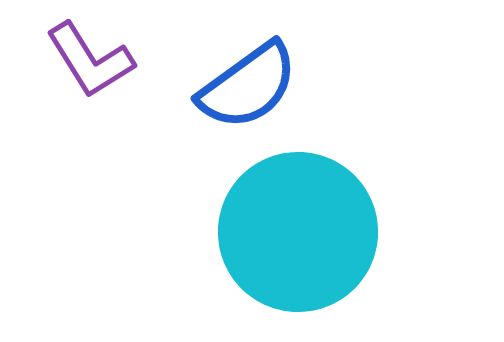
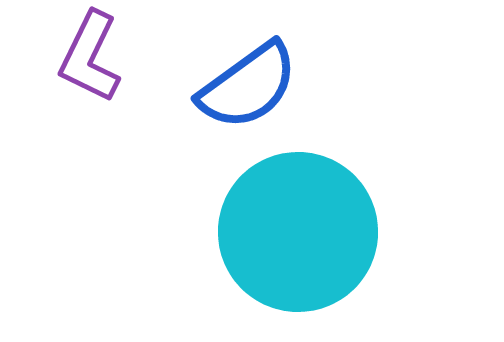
purple L-shape: moved 3 px up; rotated 58 degrees clockwise
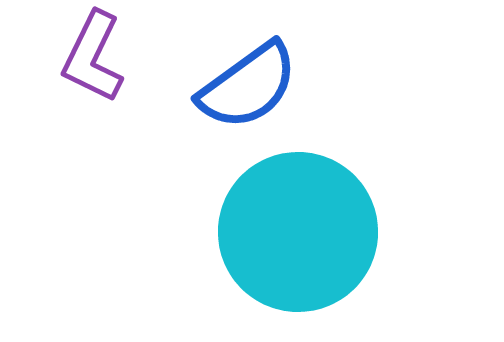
purple L-shape: moved 3 px right
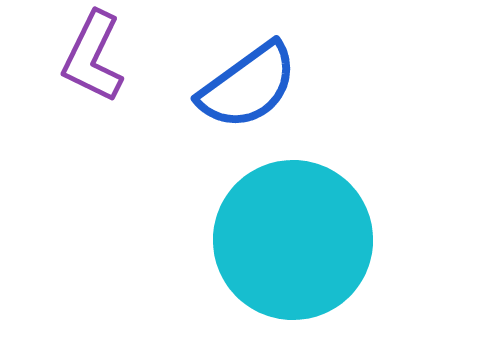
cyan circle: moved 5 px left, 8 px down
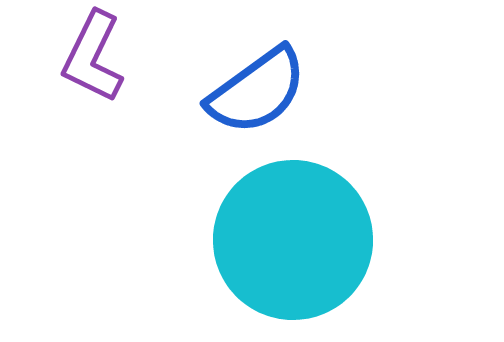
blue semicircle: moved 9 px right, 5 px down
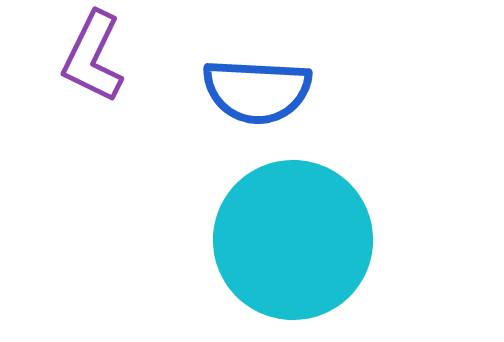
blue semicircle: rotated 39 degrees clockwise
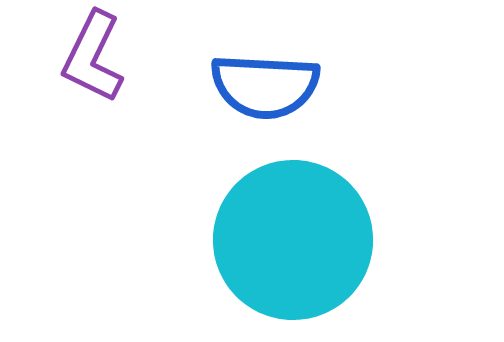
blue semicircle: moved 8 px right, 5 px up
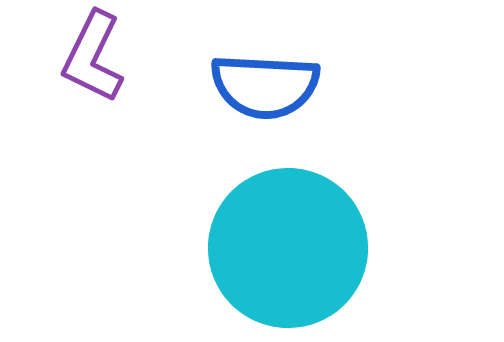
cyan circle: moved 5 px left, 8 px down
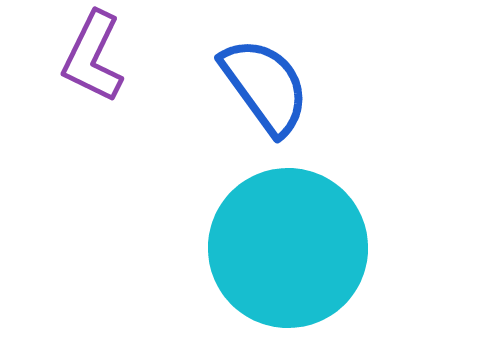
blue semicircle: rotated 129 degrees counterclockwise
